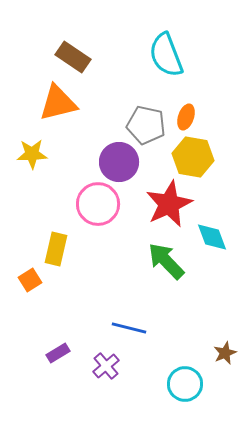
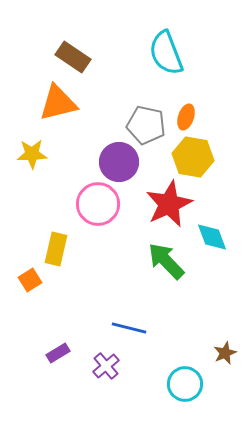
cyan semicircle: moved 2 px up
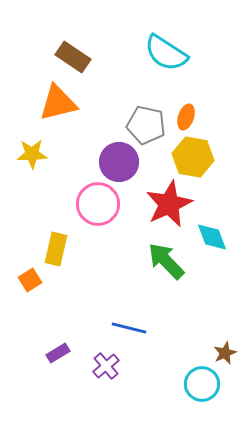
cyan semicircle: rotated 36 degrees counterclockwise
cyan circle: moved 17 px right
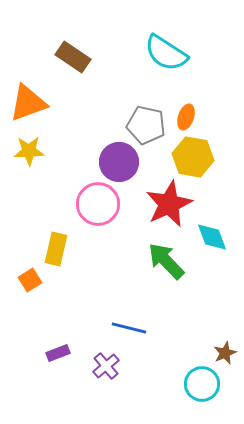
orange triangle: moved 30 px left; rotated 6 degrees counterclockwise
yellow star: moved 3 px left, 3 px up
purple rectangle: rotated 10 degrees clockwise
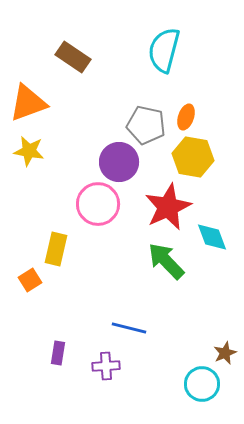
cyan semicircle: moved 2 px left, 3 px up; rotated 72 degrees clockwise
yellow star: rotated 12 degrees clockwise
red star: moved 1 px left, 3 px down
purple rectangle: rotated 60 degrees counterclockwise
purple cross: rotated 36 degrees clockwise
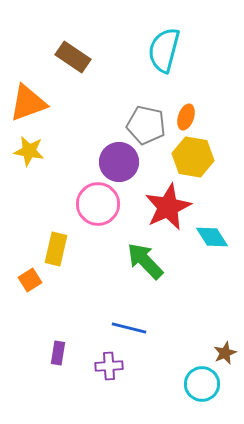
cyan diamond: rotated 12 degrees counterclockwise
green arrow: moved 21 px left
purple cross: moved 3 px right
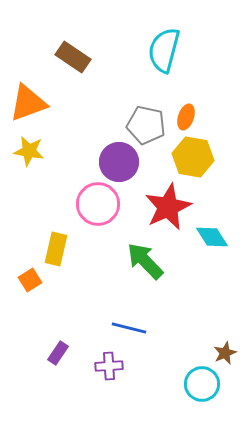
purple rectangle: rotated 25 degrees clockwise
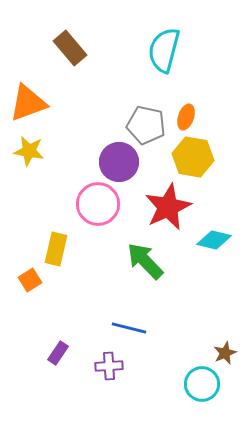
brown rectangle: moved 3 px left, 9 px up; rotated 16 degrees clockwise
cyan diamond: moved 2 px right, 3 px down; rotated 44 degrees counterclockwise
